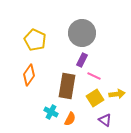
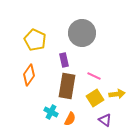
purple rectangle: moved 18 px left; rotated 40 degrees counterclockwise
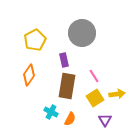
yellow pentagon: rotated 20 degrees clockwise
pink line: rotated 32 degrees clockwise
purple triangle: rotated 24 degrees clockwise
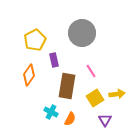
purple rectangle: moved 10 px left
pink line: moved 3 px left, 5 px up
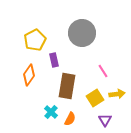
pink line: moved 12 px right
cyan cross: rotated 16 degrees clockwise
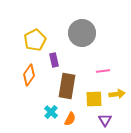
pink line: rotated 64 degrees counterclockwise
yellow square: moved 1 px left, 1 px down; rotated 30 degrees clockwise
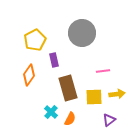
brown rectangle: moved 1 px right, 2 px down; rotated 25 degrees counterclockwise
yellow square: moved 2 px up
purple triangle: moved 4 px right; rotated 24 degrees clockwise
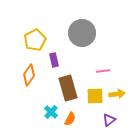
yellow square: moved 1 px right, 1 px up
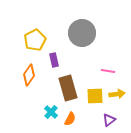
pink line: moved 5 px right; rotated 16 degrees clockwise
